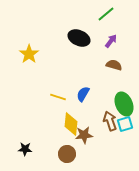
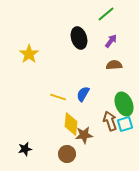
black ellipse: rotated 50 degrees clockwise
brown semicircle: rotated 21 degrees counterclockwise
black star: rotated 16 degrees counterclockwise
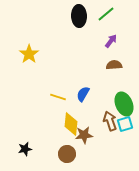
black ellipse: moved 22 px up; rotated 15 degrees clockwise
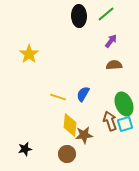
yellow diamond: moved 1 px left, 1 px down
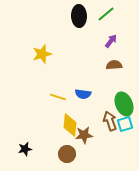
yellow star: moved 13 px right; rotated 18 degrees clockwise
blue semicircle: rotated 112 degrees counterclockwise
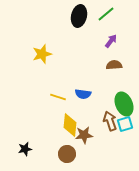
black ellipse: rotated 15 degrees clockwise
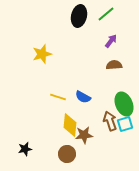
blue semicircle: moved 3 px down; rotated 21 degrees clockwise
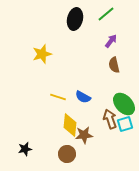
black ellipse: moved 4 px left, 3 px down
brown semicircle: rotated 98 degrees counterclockwise
green ellipse: rotated 20 degrees counterclockwise
brown arrow: moved 2 px up
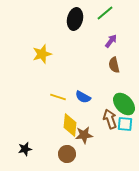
green line: moved 1 px left, 1 px up
cyan square: rotated 21 degrees clockwise
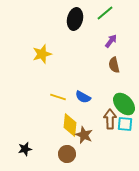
brown arrow: rotated 18 degrees clockwise
brown star: rotated 30 degrees clockwise
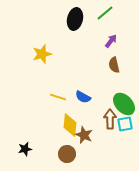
cyan square: rotated 14 degrees counterclockwise
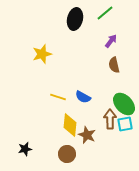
brown star: moved 3 px right
